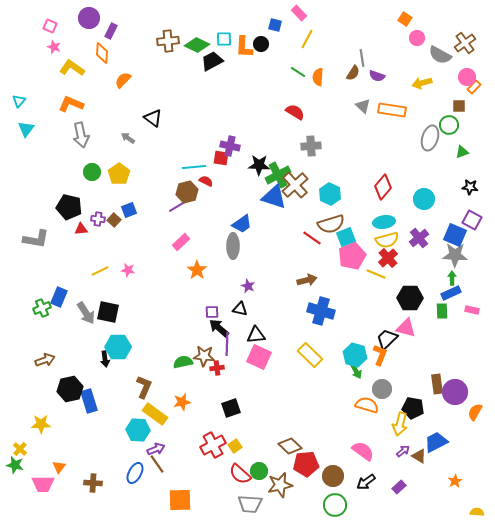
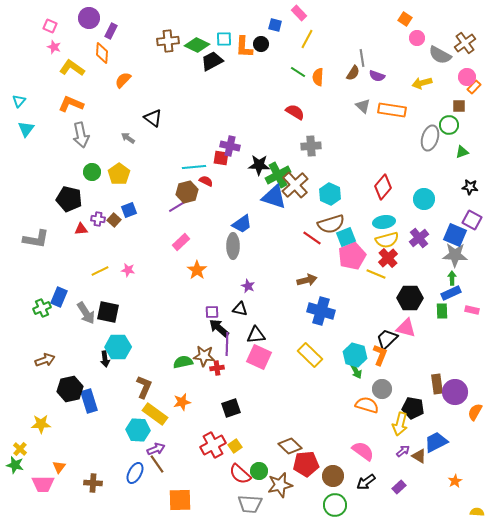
black pentagon at (69, 207): moved 8 px up
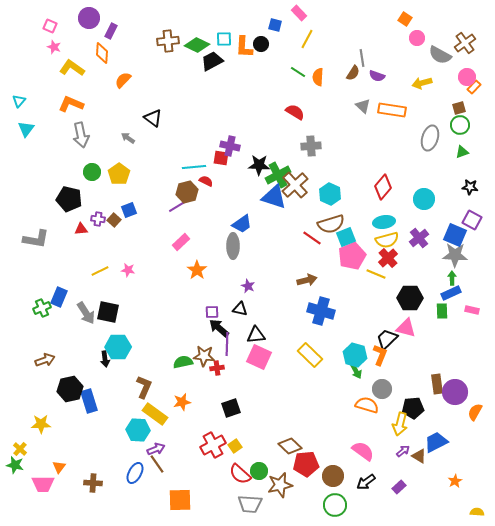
brown square at (459, 106): moved 2 px down; rotated 16 degrees counterclockwise
green circle at (449, 125): moved 11 px right
black pentagon at (413, 408): rotated 15 degrees counterclockwise
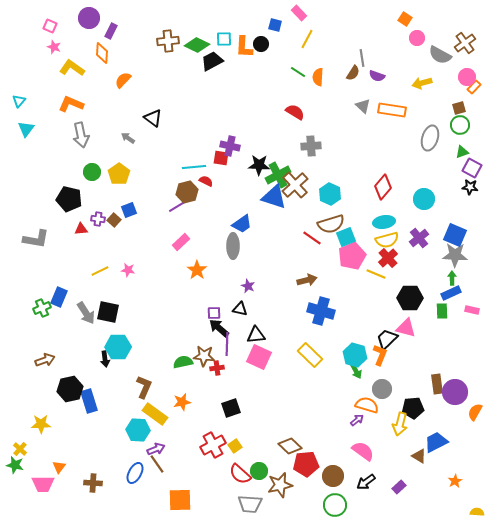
purple square at (472, 220): moved 52 px up
purple square at (212, 312): moved 2 px right, 1 px down
purple arrow at (403, 451): moved 46 px left, 31 px up
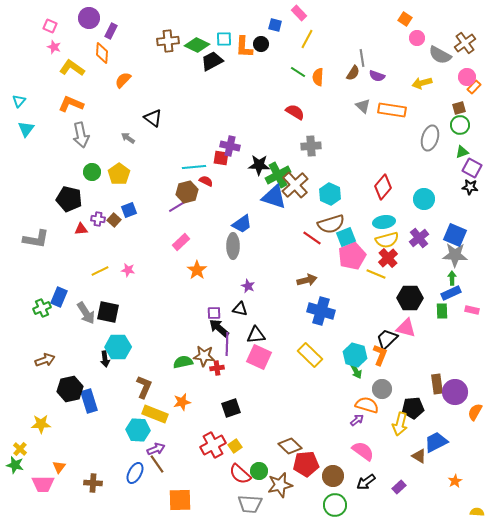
yellow rectangle at (155, 414): rotated 15 degrees counterclockwise
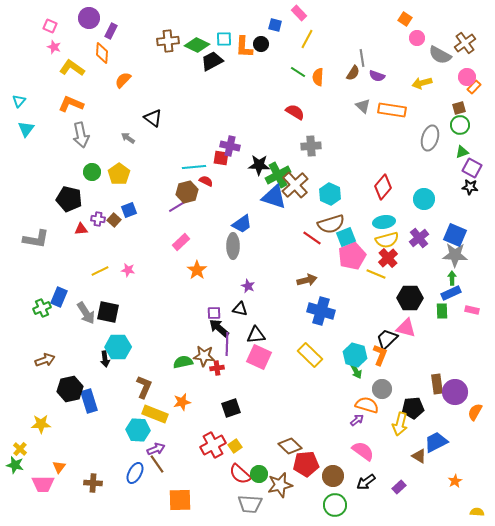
green circle at (259, 471): moved 3 px down
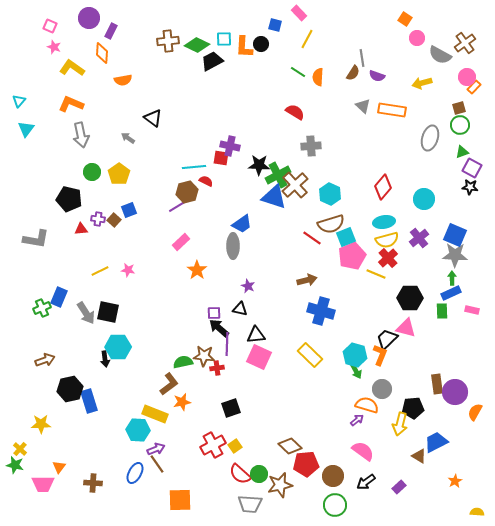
orange semicircle at (123, 80): rotated 144 degrees counterclockwise
brown L-shape at (144, 387): moved 25 px right, 3 px up; rotated 30 degrees clockwise
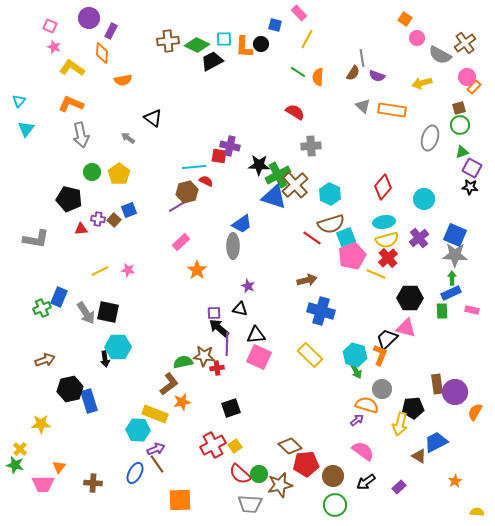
red square at (221, 158): moved 2 px left, 2 px up
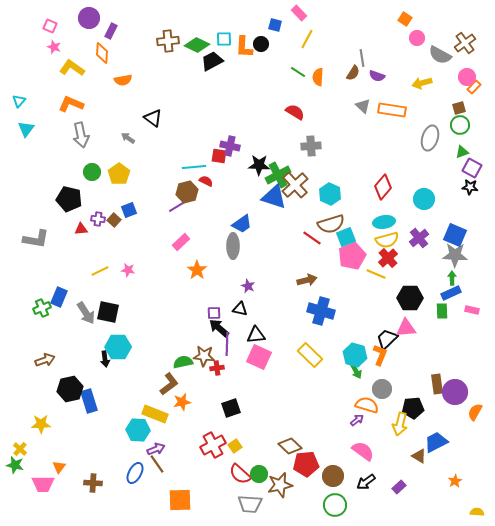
pink triangle at (406, 328): rotated 20 degrees counterclockwise
